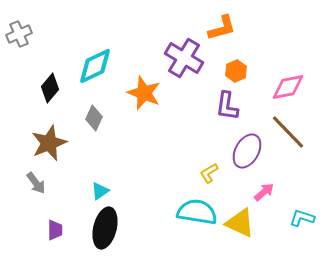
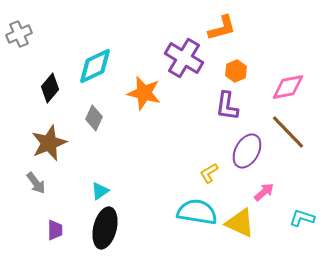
orange star: rotated 8 degrees counterclockwise
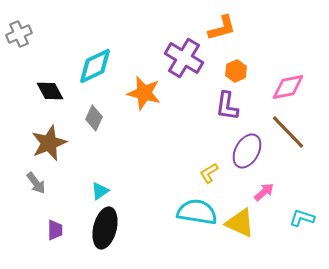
black diamond: moved 3 px down; rotated 68 degrees counterclockwise
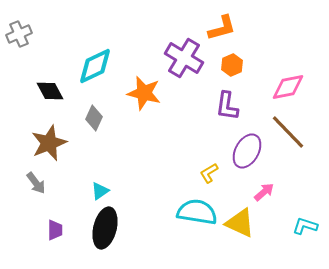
orange hexagon: moved 4 px left, 6 px up
cyan L-shape: moved 3 px right, 8 px down
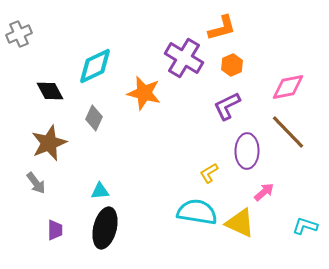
purple L-shape: rotated 56 degrees clockwise
purple ellipse: rotated 28 degrees counterclockwise
cyan triangle: rotated 30 degrees clockwise
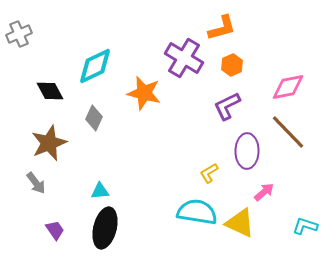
purple trapezoid: rotated 35 degrees counterclockwise
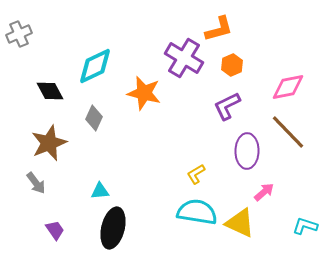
orange L-shape: moved 3 px left, 1 px down
yellow L-shape: moved 13 px left, 1 px down
black ellipse: moved 8 px right
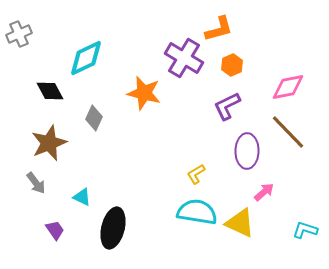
cyan diamond: moved 9 px left, 8 px up
cyan triangle: moved 18 px left, 6 px down; rotated 30 degrees clockwise
cyan L-shape: moved 4 px down
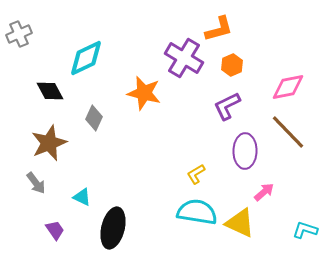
purple ellipse: moved 2 px left
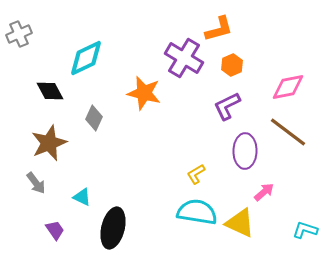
brown line: rotated 9 degrees counterclockwise
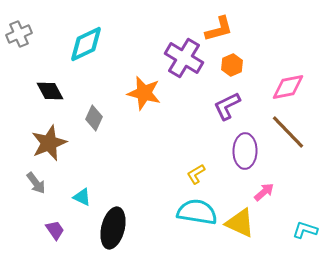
cyan diamond: moved 14 px up
brown line: rotated 9 degrees clockwise
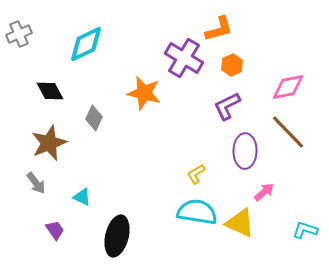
black ellipse: moved 4 px right, 8 px down
